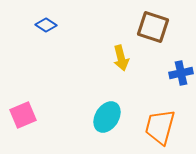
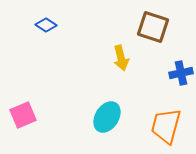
orange trapezoid: moved 6 px right, 1 px up
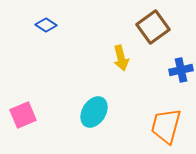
brown square: rotated 36 degrees clockwise
blue cross: moved 3 px up
cyan ellipse: moved 13 px left, 5 px up
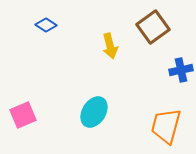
yellow arrow: moved 11 px left, 12 px up
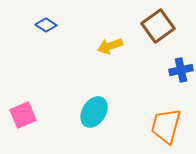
brown square: moved 5 px right, 1 px up
yellow arrow: rotated 85 degrees clockwise
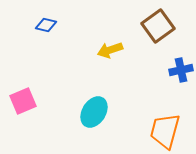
blue diamond: rotated 20 degrees counterclockwise
yellow arrow: moved 4 px down
pink square: moved 14 px up
orange trapezoid: moved 1 px left, 5 px down
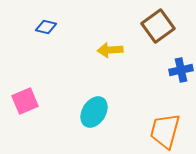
blue diamond: moved 2 px down
yellow arrow: rotated 15 degrees clockwise
pink square: moved 2 px right
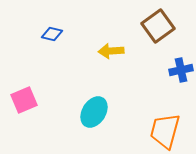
blue diamond: moved 6 px right, 7 px down
yellow arrow: moved 1 px right, 1 px down
pink square: moved 1 px left, 1 px up
